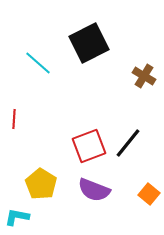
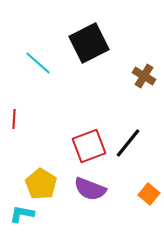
purple semicircle: moved 4 px left, 1 px up
cyan L-shape: moved 5 px right, 3 px up
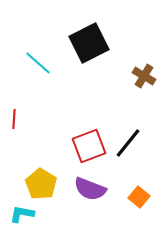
orange square: moved 10 px left, 3 px down
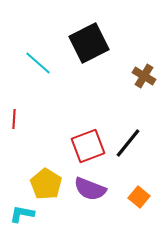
red square: moved 1 px left
yellow pentagon: moved 5 px right
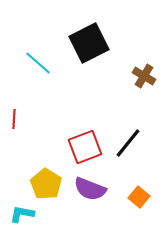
red square: moved 3 px left, 1 px down
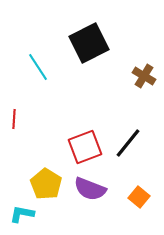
cyan line: moved 4 px down; rotated 16 degrees clockwise
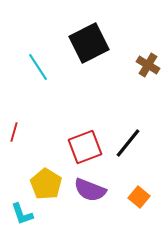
brown cross: moved 4 px right, 11 px up
red line: moved 13 px down; rotated 12 degrees clockwise
purple semicircle: moved 1 px down
cyan L-shape: rotated 120 degrees counterclockwise
